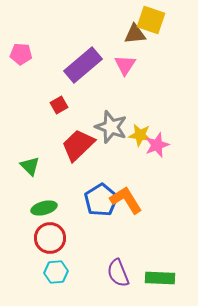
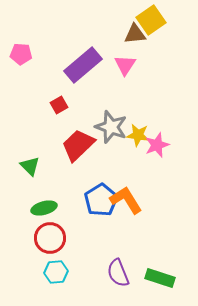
yellow square: rotated 36 degrees clockwise
yellow star: moved 2 px left
green rectangle: rotated 16 degrees clockwise
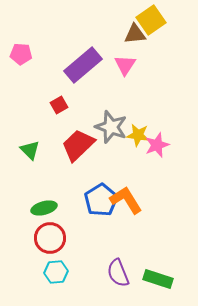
green triangle: moved 16 px up
green rectangle: moved 2 px left, 1 px down
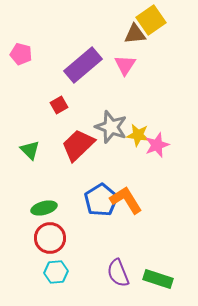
pink pentagon: rotated 10 degrees clockwise
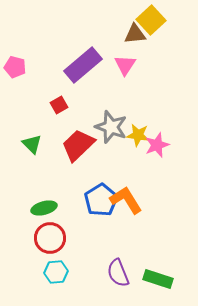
yellow square: rotated 8 degrees counterclockwise
pink pentagon: moved 6 px left, 13 px down
green triangle: moved 2 px right, 6 px up
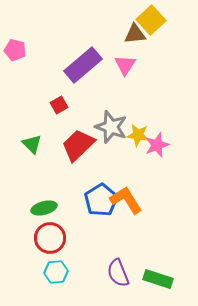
pink pentagon: moved 17 px up
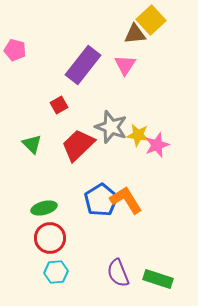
purple rectangle: rotated 12 degrees counterclockwise
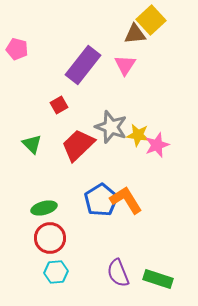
pink pentagon: moved 2 px right, 1 px up
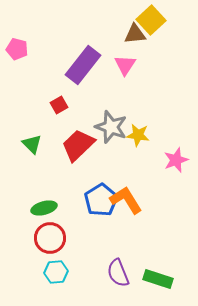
pink star: moved 19 px right, 15 px down
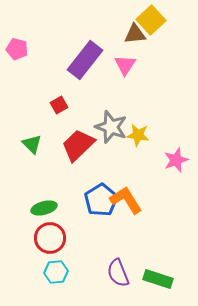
purple rectangle: moved 2 px right, 5 px up
